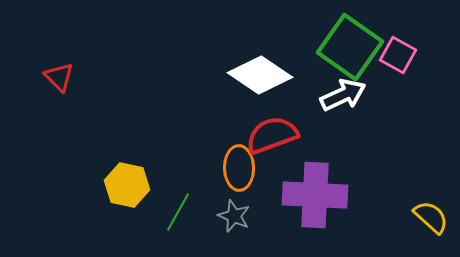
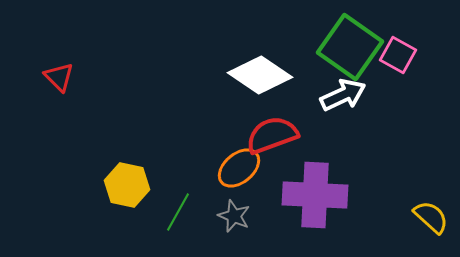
orange ellipse: rotated 51 degrees clockwise
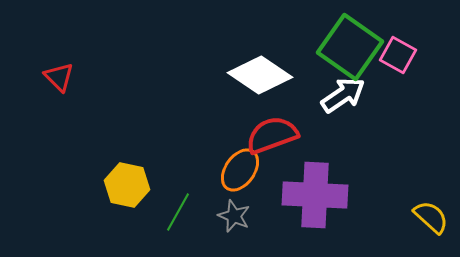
white arrow: rotated 9 degrees counterclockwise
orange ellipse: moved 1 px right, 2 px down; rotated 15 degrees counterclockwise
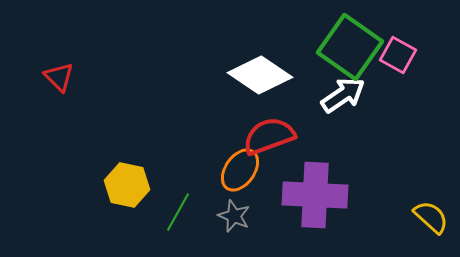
red semicircle: moved 3 px left, 1 px down
